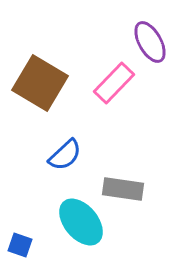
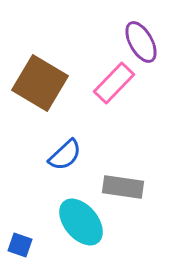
purple ellipse: moved 9 px left
gray rectangle: moved 2 px up
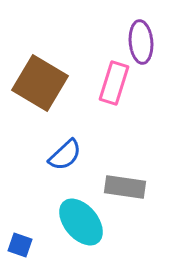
purple ellipse: rotated 24 degrees clockwise
pink rectangle: rotated 27 degrees counterclockwise
gray rectangle: moved 2 px right
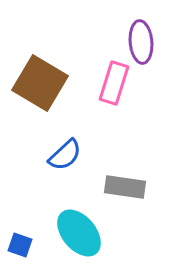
cyan ellipse: moved 2 px left, 11 px down
